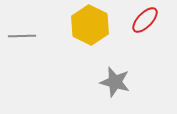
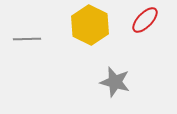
gray line: moved 5 px right, 3 px down
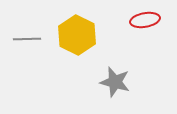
red ellipse: rotated 36 degrees clockwise
yellow hexagon: moved 13 px left, 10 px down
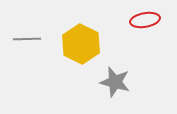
yellow hexagon: moved 4 px right, 9 px down
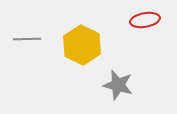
yellow hexagon: moved 1 px right, 1 px down
gray star: moved 3 px right, 3 px down
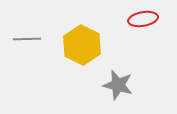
red ellipse: moved 2 px left, 1 px up
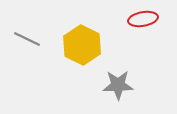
gray line: rotated 28 degrees clockwise
gray star: rotated 16 degrees counterclockwise
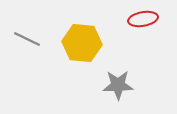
yellow hexagon: moved 2 px up; rotated 21 degrees counterclockwise
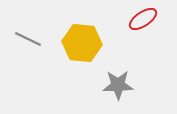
red ellipse: rotated 24 degrees counterclockwise
gray line: moved 1 px right
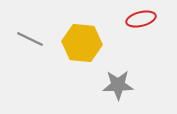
red ellipse: moved 2 px left; rotated 20 degrees clockwise
gray line: moved 2 px right
